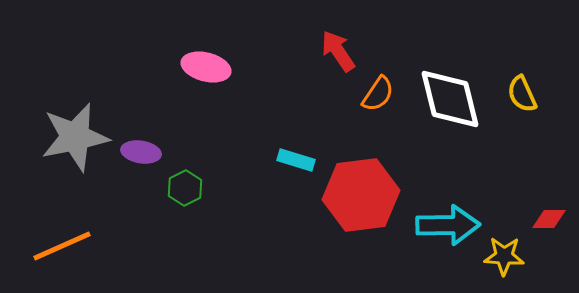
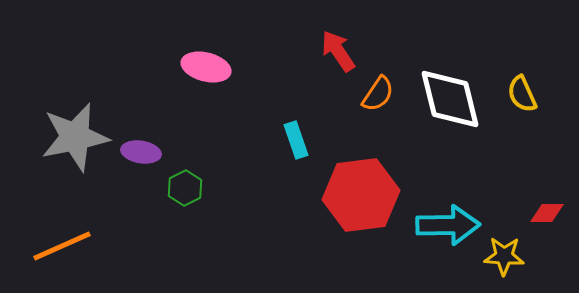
cyan rectangle: moved 20 px up; rotated 54 degrees clockwise
red diamond: moved 2 px left, 6 px up
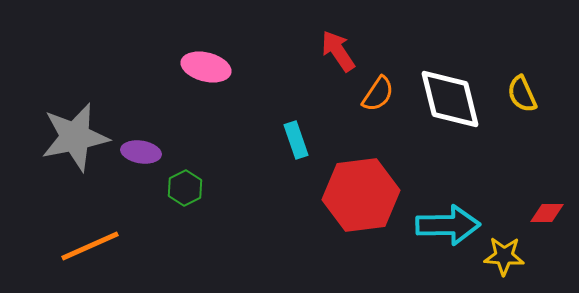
orange line: moved 28 px right
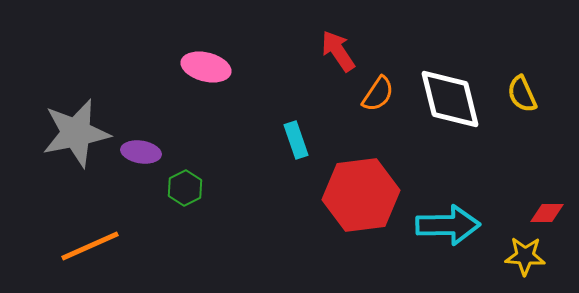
gray star: moved 1 px right, 4 px up
yellow star: moved 21 px right
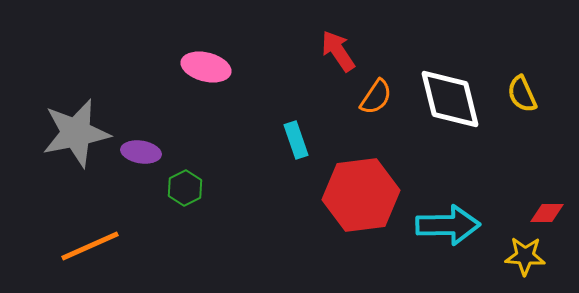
orange semicircle: moved 2 px left, 3 px down
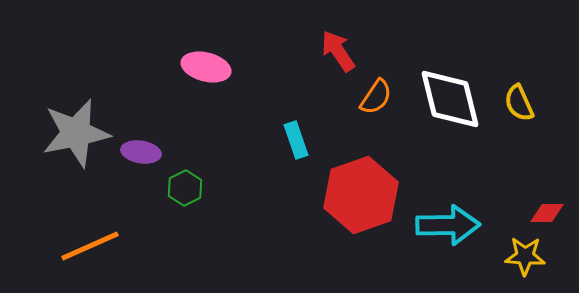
yellow semicircle: moved 3 px left, 9 px down
red hexagon: rotated 12 degrees counterclockwise
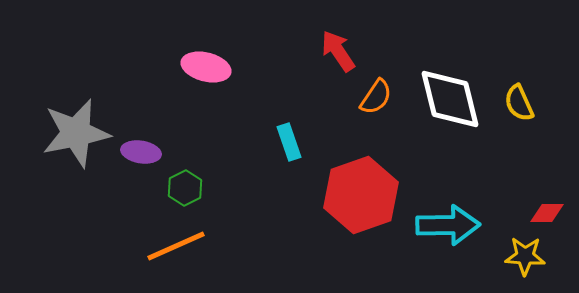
cyan rectangle: moved 7 px left, 2 px down
orange line: moved 86 px right
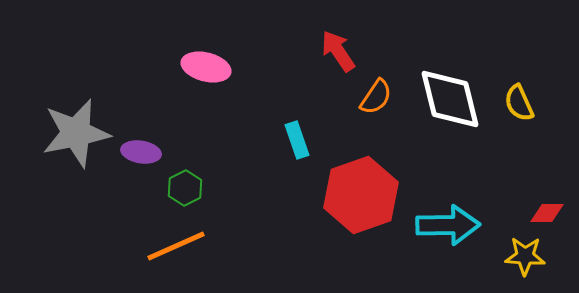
cyan rectangle: moved 8 px right, 2 px up
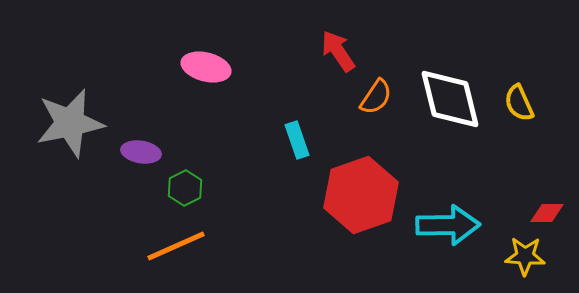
gray star: moved 6 px left, 10 px up
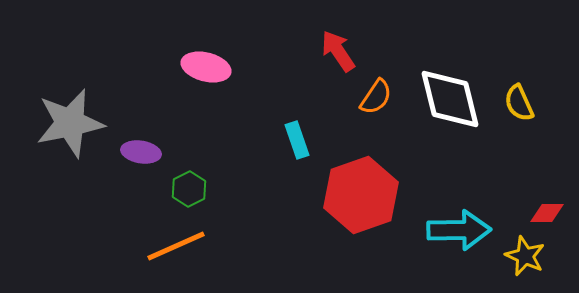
green hexagon: moved 4 px right, 1 px down
cyan arrow: moved 11 px right, 5 px down
yellow star: rotated 21 degrees clockwise
